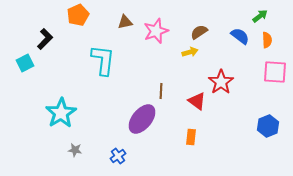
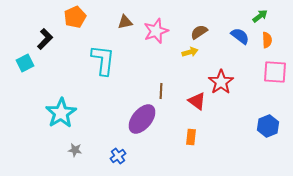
orange pentagon: moved 3 px left, 2 px down
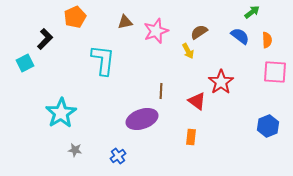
green arrow: moved 8 px left, 4 px up
yellow arrow: moved 2 px left, 1 px up; rotated 77 degrees clockwise
purple ellipse: rotated 32 degrees clockwise
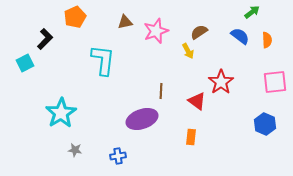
pink square: moved 10 px down; rotated 10 degrees counterclockwise
blue hexagon: moved 3 px left, 2 px up; rotated 15 degrees counterclockwise
blue cross: rotated 28 degrees clockwise
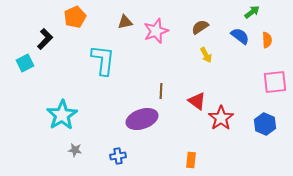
brown semicircle: moved 1 px right, 5 px up
yellow arrow: moved 18 px right, 4 px down
red star: moved 36 px down
cyan star: moved 1 px right, 2 px down
orange rectangle: moved 23 px down
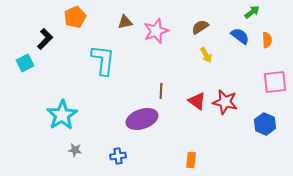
red star: moved 4 px right, 16 px up; rotated 25 degrees counterclockwise
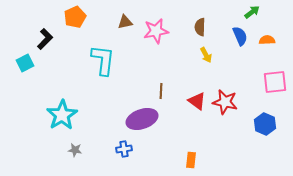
brown semicircle: rotated 54 degrees counterclockwise
pink star: rotated 10 degrees clockwise
blue semicircle: rotated 30 degrees clockwise
orange semicircle: rotated 91 degrees counterclockwise
blue cross: moved 6 px right, 7 px up
